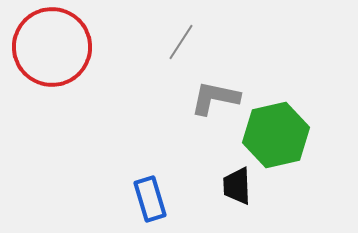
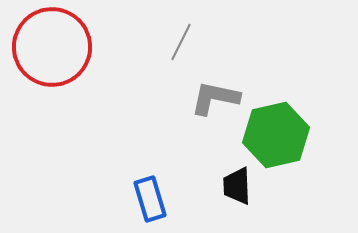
gray line: rotated 6 degrees counterclockwise
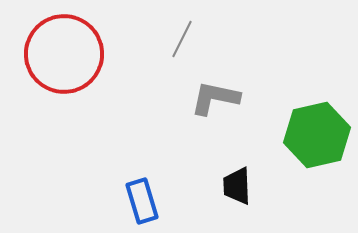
gray line: moved 1 px right, 3 px up
red circle: moved 12 px right, 7 px down
green hexagon: moved 41 px right
blue rectangle: moved 8 px left, 2 px down
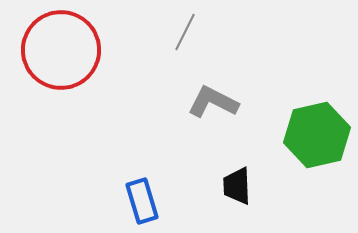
gray line: moved 3 px right, 7 px up
red circle: moved 3 px left, 4 px up
gray L-shape: moved 2 px left, 4 px down; rotated 15 degrees clockwise
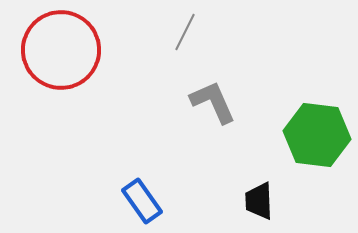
gray L-shape: rotated 39 degrees clockwise
green hexagon: rotated 20 degrees clockwise
black trapezoid: moved 22 px right, 15 px down
blue rectangle: rotated 18 degrees counterclockwise
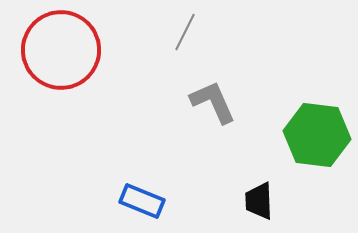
blue rectangle: rotated 33 degrees counterclockwise
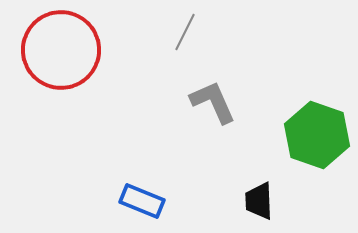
green hexagon: rotated 12 degrees clockwise
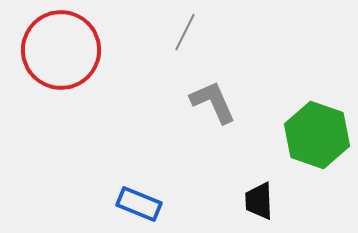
blue rectangle: moved 3 px left, 3 px down
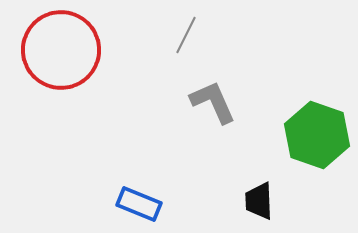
gray line: moved 1 px right, 3 px down
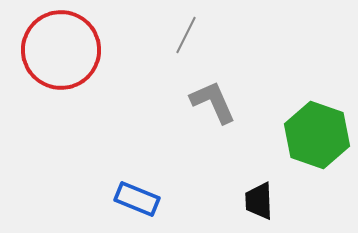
blue rectangle: moved 2 px left, 5 px up
